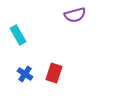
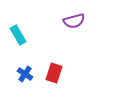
purple semicircle: moved 1 px left, 6 px down
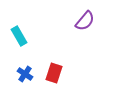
purple semicircle: moved 11 px right; rotated 35 degrees counterclockwise
cyan rectangle: moved 1 px right, 1 px down
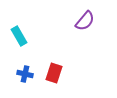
blue cross: rotated 21 degrees counterclockwise
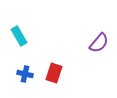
purple semicircle: moved 14 px right, 22 px down
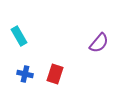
red rectangle: moved 1 px right, 1 px down
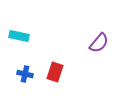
cyan rectangle: rotated 48 degrees counterclockwise
red rectangle: moved 2 px up
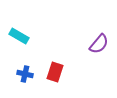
cyan rectangle: rotated 18 degrees clockwise
purple semicircle: moved 1 px down
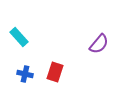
cyan rectangle: moved 1 px down; rotated 18 degrees clockwise
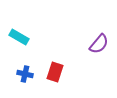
cyan rectangle: rotated 18 degrees counterclockwise
